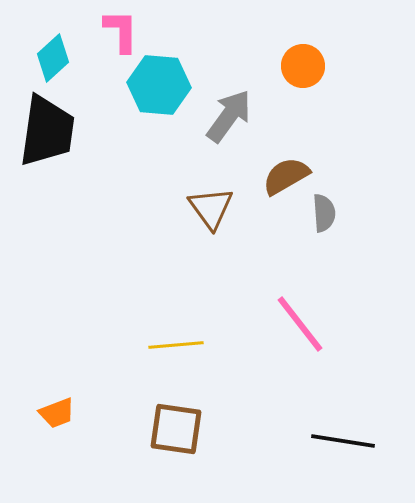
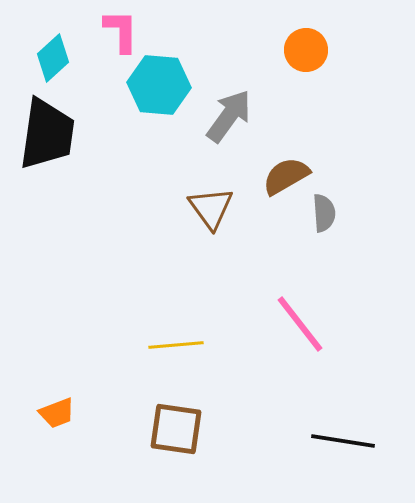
orange circle: moved 3 px right, 16 px up
black trapezoid: moved 3 px down
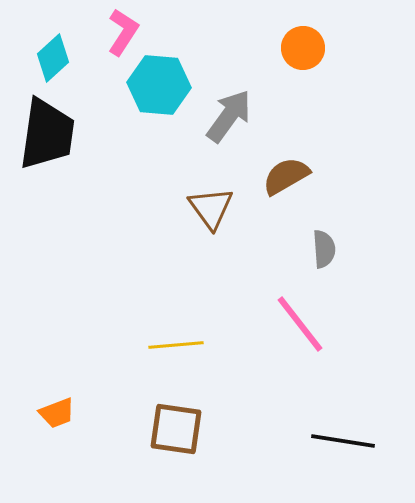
pink L-shape: moved 2 px right, 1 px down; rotated 33 degrees clockwise
orange circle: moved 3 px left, 2 px up
gray semicircle: moved 36 px down
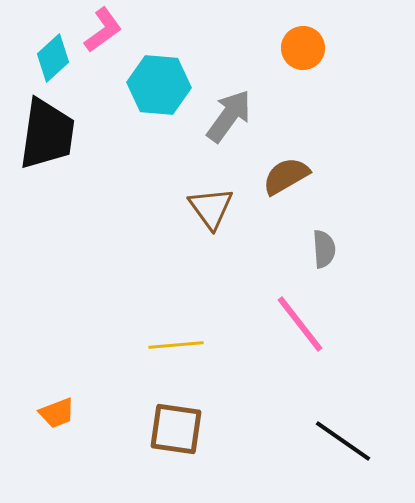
pink L-shape: moved 20 px left, 2 px up; rotated 21 degrees clockwise
black line: rotated 26 degrees clockwise
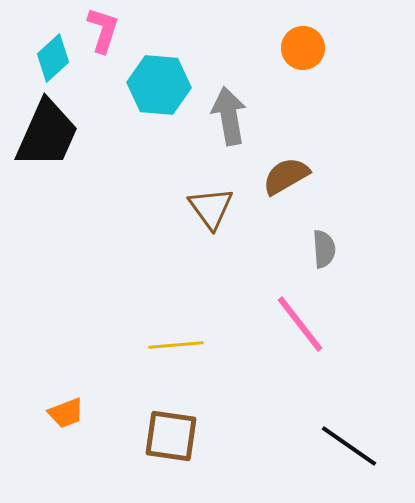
pink L-shape: rotated 36 degrees counterclockwise
gray arrow: rotated 46 degrees counterclockwise
black trapezoid: rotated 16 degrees clockwise
orange trapezoid: moved 9 px right
brown square: moved 5 px left, 7 px down
black line: moved 6 px right, 5 px down
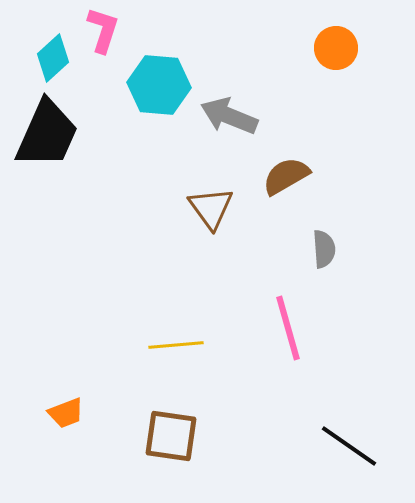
orange circle: moved 33 px right
gray arrow: rotated 58 degrees counterclockwise
pink line: moved 12 px left, 4 px down; rotated 22 degrees clockwise
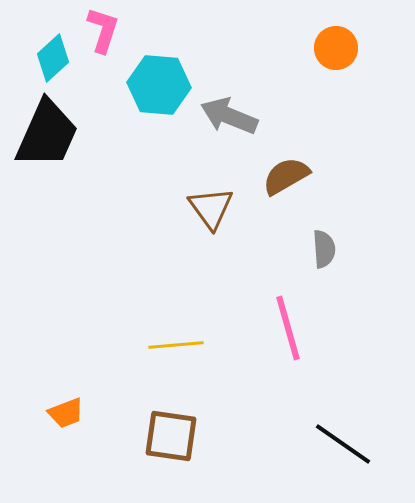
black line: moved 6 px left, 2 px up
